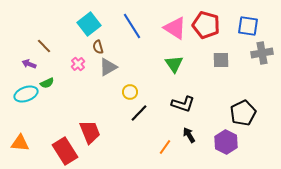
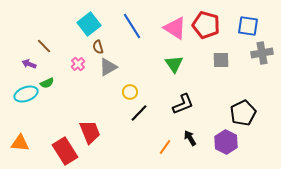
black L-shape: rotated 40 degrees counterclockwise
black arrow: moved 1 px right, 3 px down
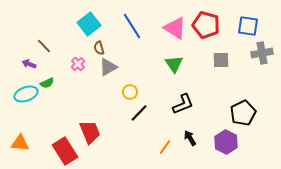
brown semicircle: moved 1 px right, 1 px down
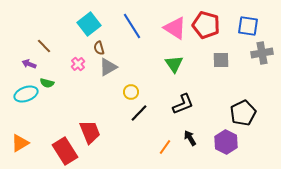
green semicircle: rotated 40 degrees clockwise
yellow circle: moved 1 px right
orange triangle: rotated 36 degrees counterclockwise
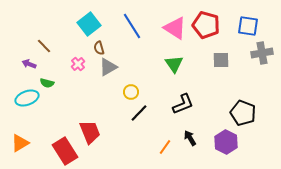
cyan ellipse: moved 1 px right, 4 px down
black pentagon: rotated 25 degrees counterclockwise
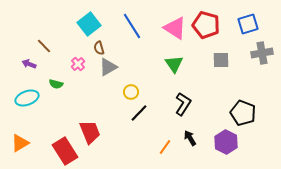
blue square: moved 2 px up; rotated 25 degrees counterclockwise
green semicircle: moved 9 px right, 1 px down
black L-shape: rotated 35 degrees counterclockwise
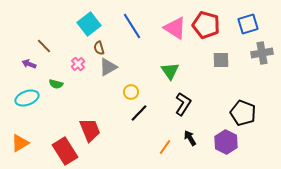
green triangle: moved 4 px left, 7 px down
red trapezoid: moved 2 px up
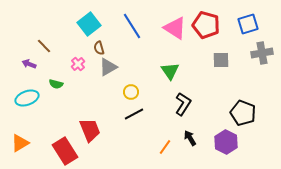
black line: moved 5 px left, 1 px down; rotated 18 degrees clockwise
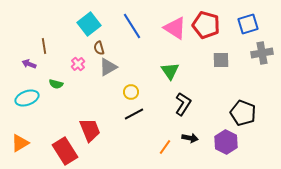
brown line: rotated 35 degrees clockwise
black arrow: rotated 133 degrees clockwise
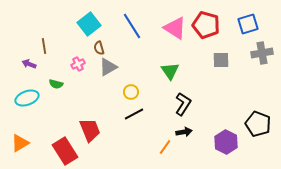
pink cross: rotated 16 degrees clockwise
black pentagon: moved 15 px right, 11 px down
black arrow: moved 6 px left, 6 px up; rotated 21 degrees counterclockwise
